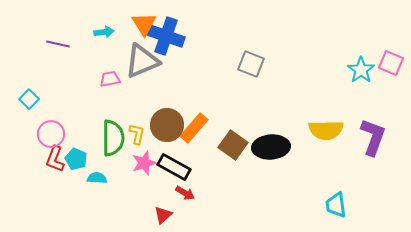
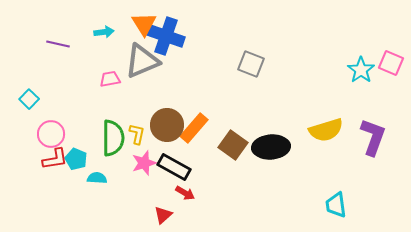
yellow semicircle: rotated 16 degrees counterclockwise
red L-shape: rotated 120 degrees counterclockwise
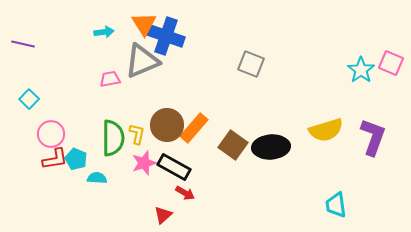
purple line: moved 35 px left
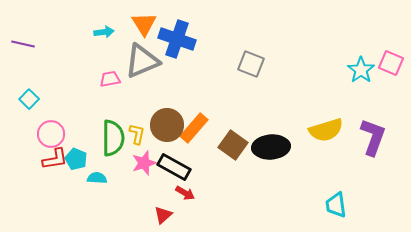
blue cross: moved 11 px right, 3 px down
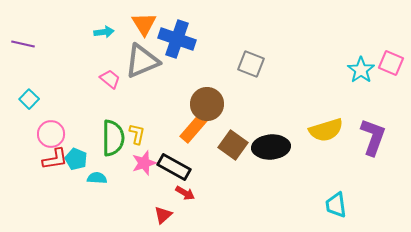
pink trapezoid: rotated 50 degrees clockwise
brown circle: moved 40 px right, 21 px up
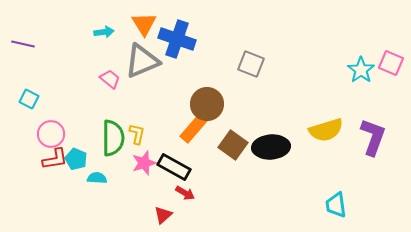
cyan square: rotated 18 degrees counterclockwise
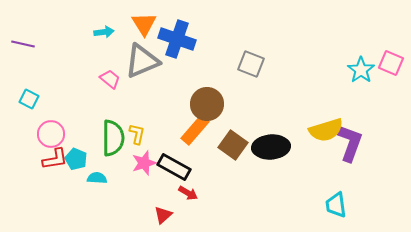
orange rectangle: moved 1 px right, 2 px down
purple L-shape: moved 23 px left, 6 px down
red arrow: moved 3 px right
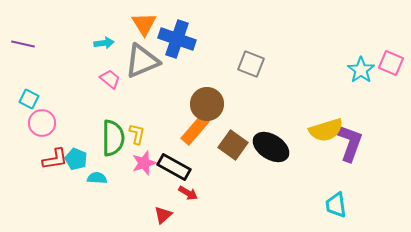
cyan arrow: moved 11 px down
pink circle: moved 9 px left, 11 px up
black ellipse: rotated 36 degrees clockwise
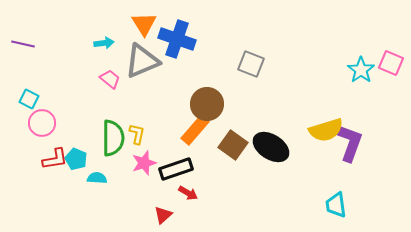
black rectangle: moved 2 px right, 2 px down; rotated 48 degrees counterclockwise
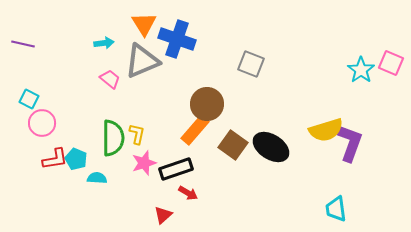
cyan trapezoid: moved 4 px down
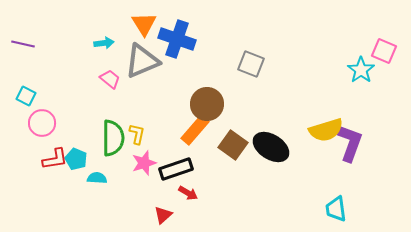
pink square: moved 7 px left, 12 px up
cyan square: moved 3 px left, 3 px up
